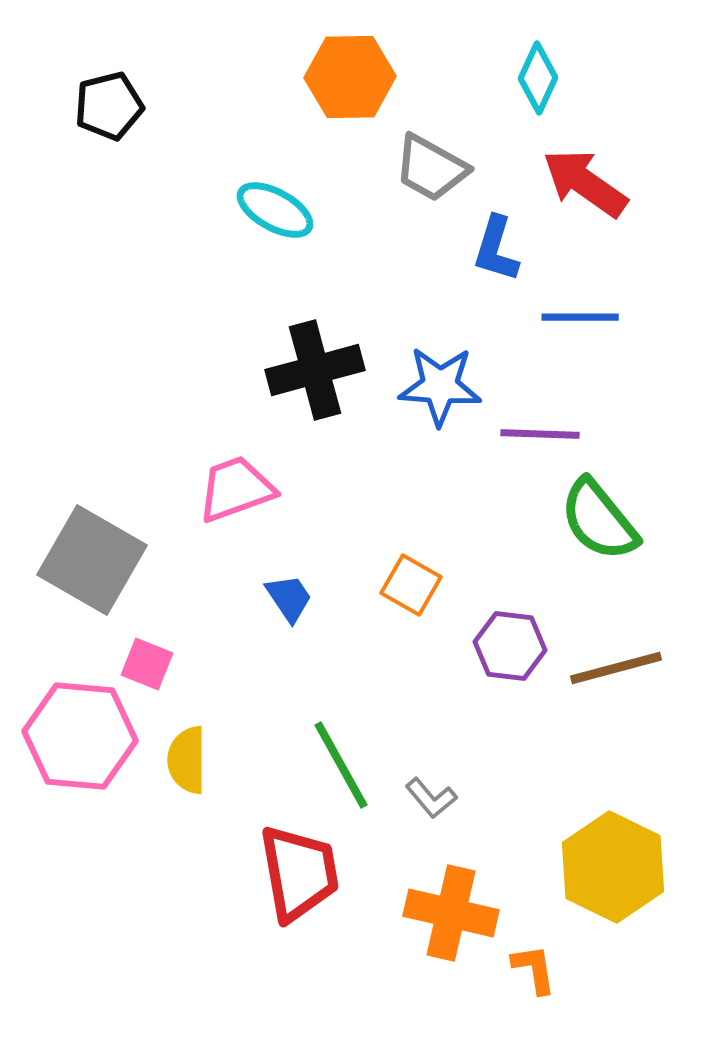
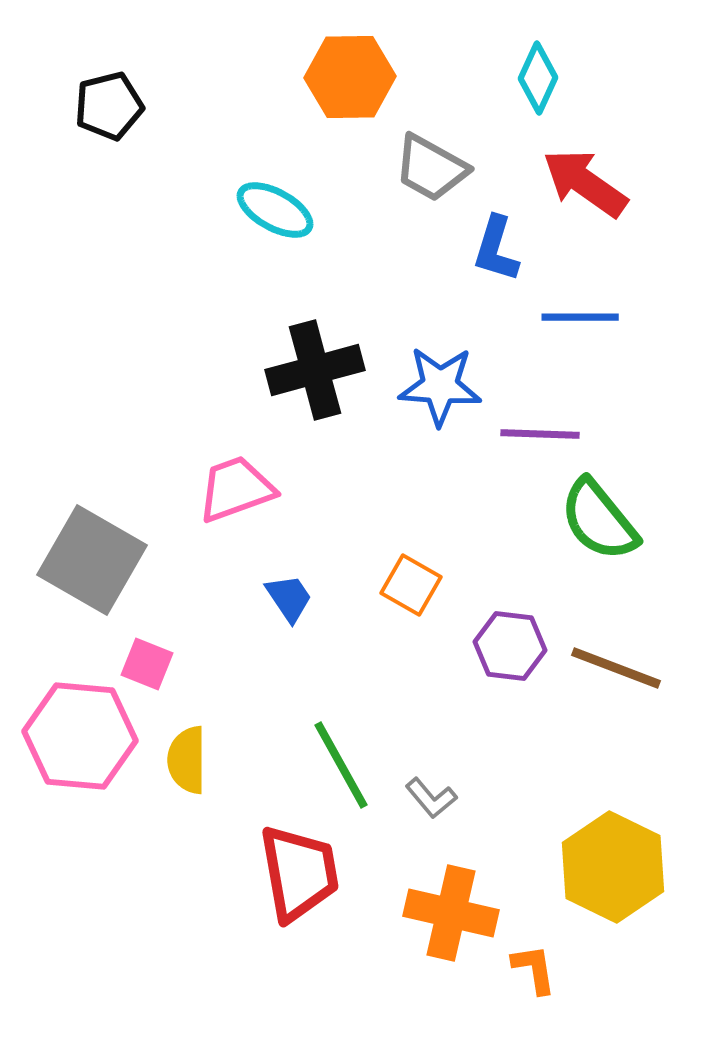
brown line: rotated 36 degrees clockwise
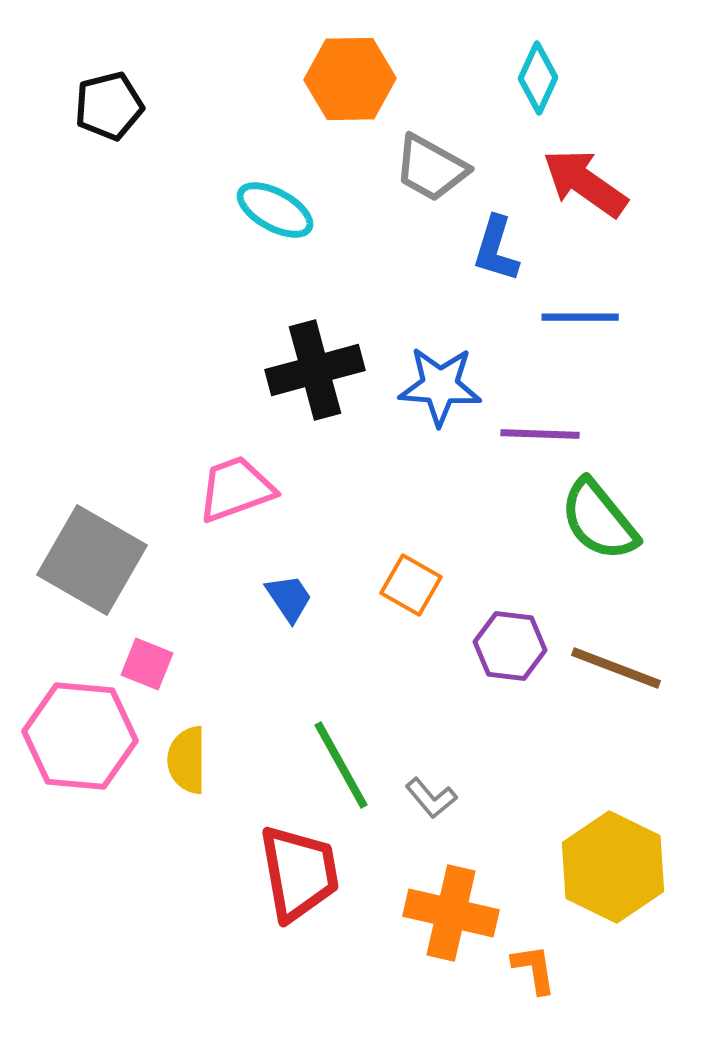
orange hexagon: moved 2 px down
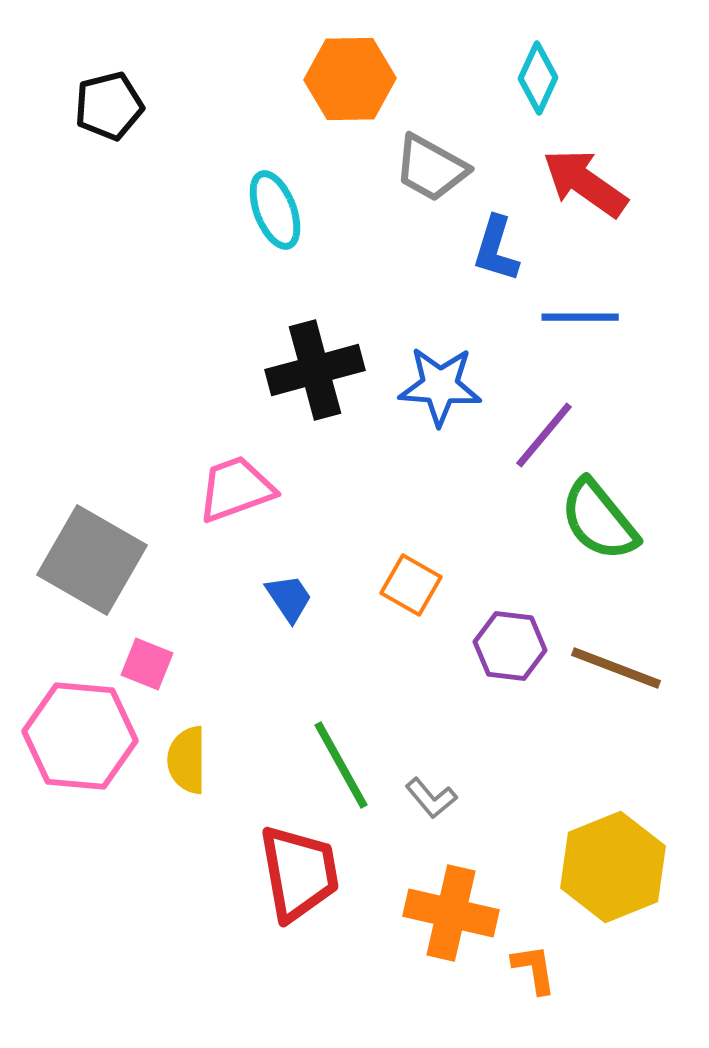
cyan ellipse: rotated 40 degrees clockwise
purple line: moved 4 px right, 1 px down; rotated 52 degrees counterclockwise
yellow hexagon: rotated 12 degrees clockwise
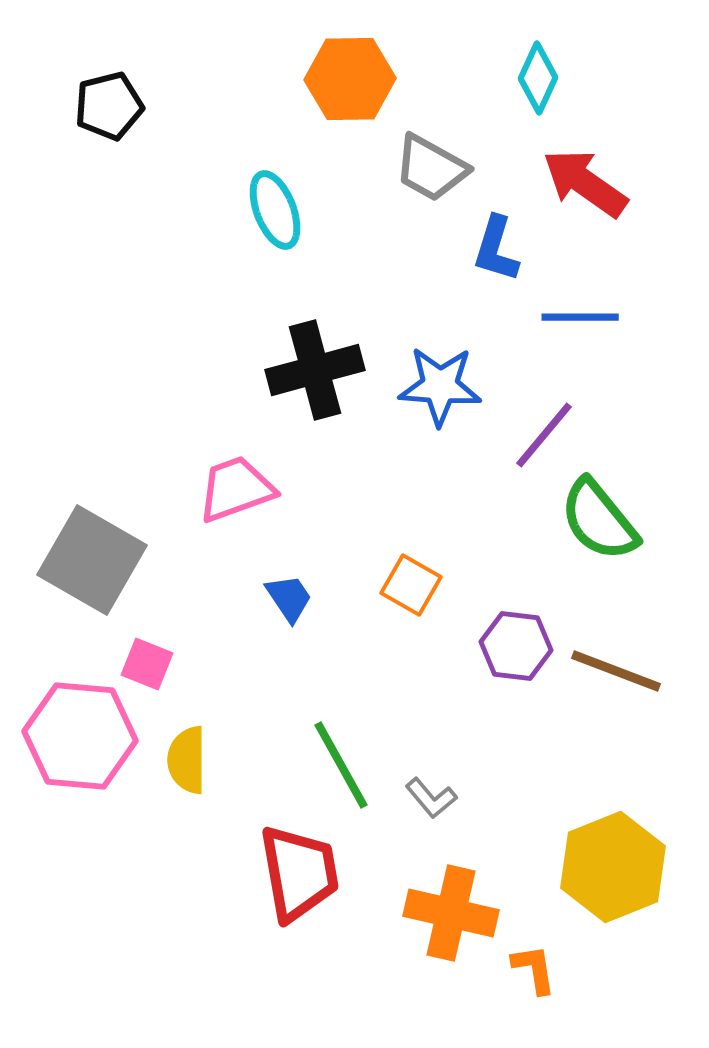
purple hexagon: moved 6 px right
brown line: moved 3 px down
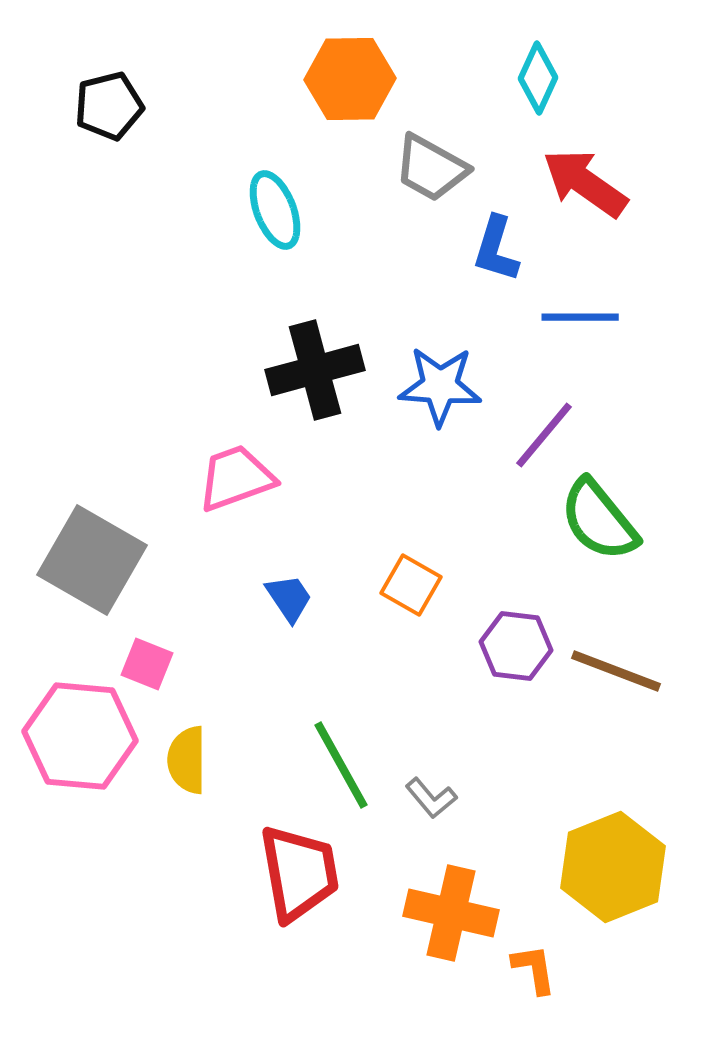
pink trapezoid: moved 11 px up
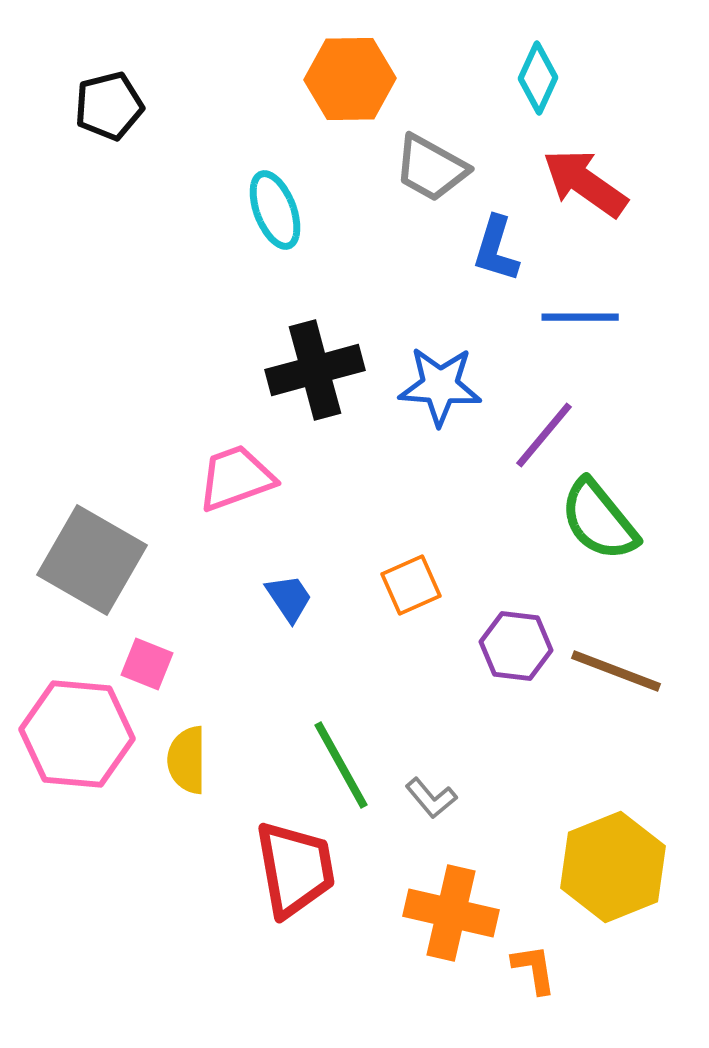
orange square: rotated 36 degrees clockwise
pink hexagon: moved 3 px left, 2 px up
red trapezoid: moved 4 px left, 4 px up
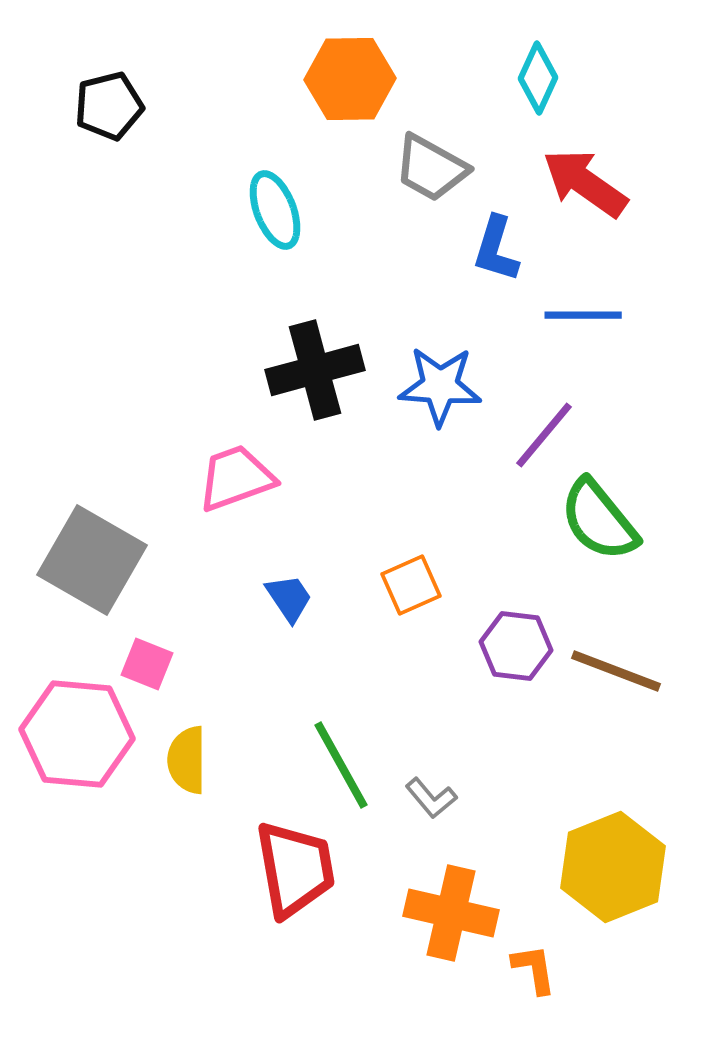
blue line: moved 3 px right, 2 px up
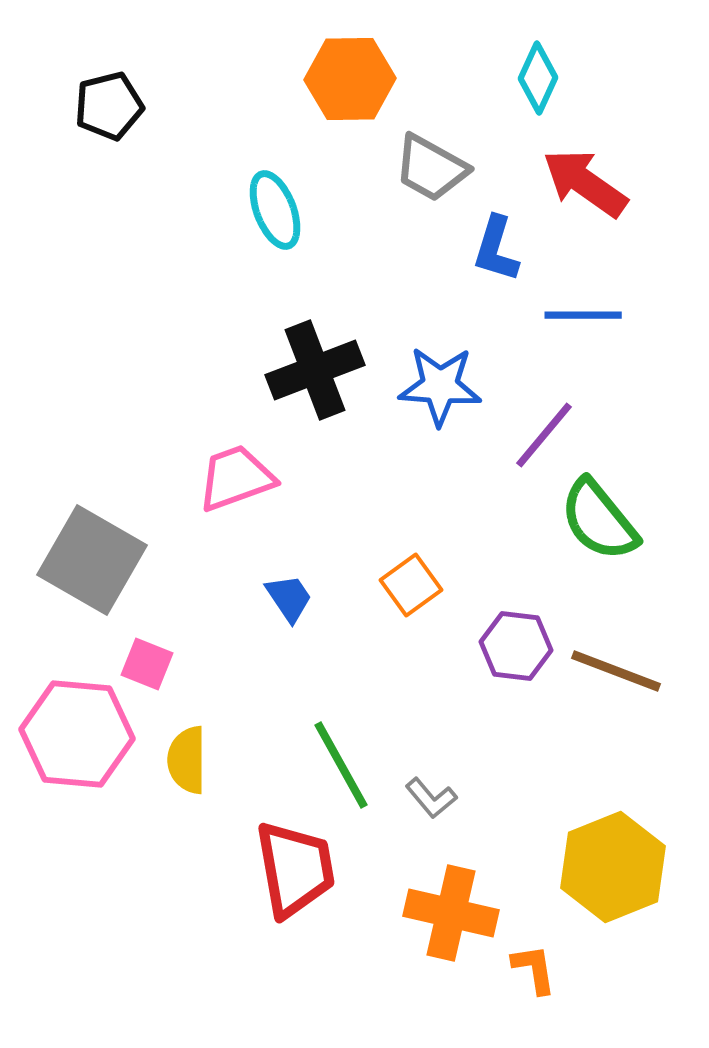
black cross: rotated 6 degrees counterclockwise
orange square: rotated 12 degrees counterclockwise
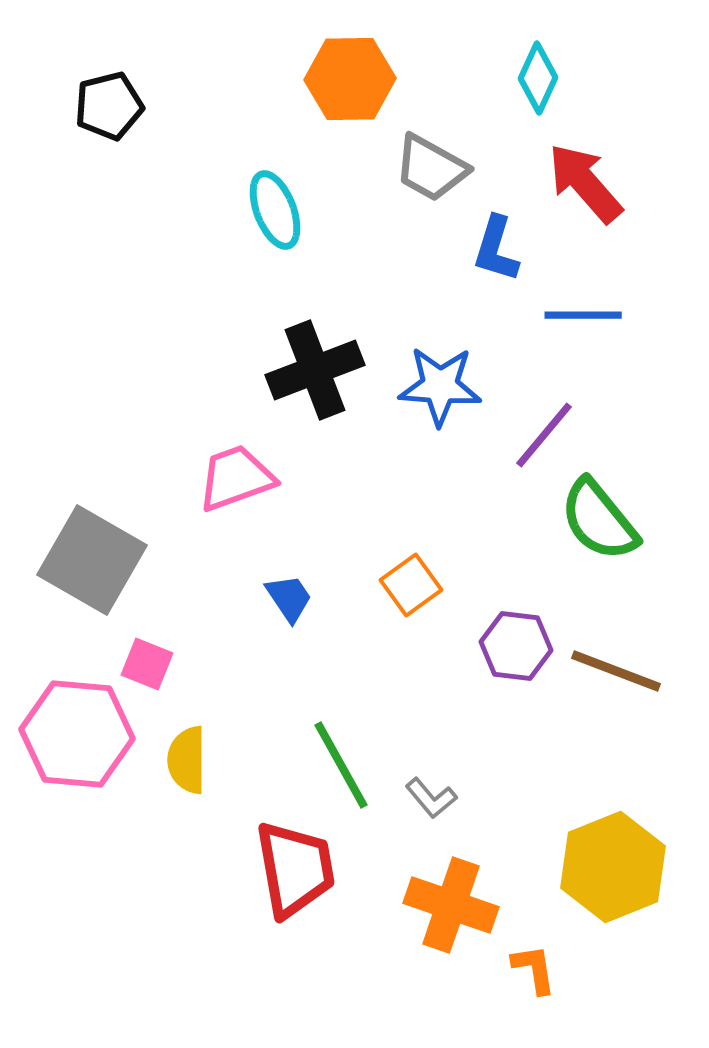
red arrow: rotated 14 degrees clockwise
orange cross: moved 8 px up; rotated 6 degrees clockwise
